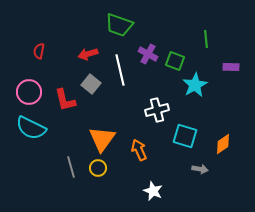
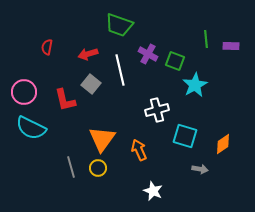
red semicircle: moved 8 px right, 4 px up
purple rectangle: moved 21 px up
pink circle: moved 5 px left
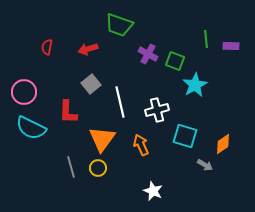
red arrow: moved 5 px up
white line: moved 32 px down
gray square: rotated 12 degrees clockwise
red L-shape: moved 3 px right, 12 px down; rotated 15 degrees clockwise
orange arrow: moved 2 px right, 5 px up
gray arrow: moved 5 px right, 4 px up; rotated 21 degrees clockwise
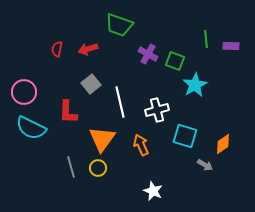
red semicircle: moved 10 px right, 2 px down
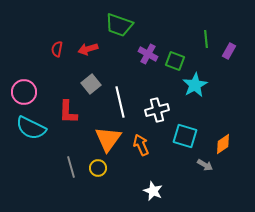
purple rectangle: moved 2 px left, 5 px down; rotated 63 degrees counterclockwise
orange triangle: moved 6 px right
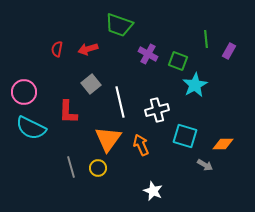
green square: moved 3 px right
orange diamond: rotated 35 degrees clockwise
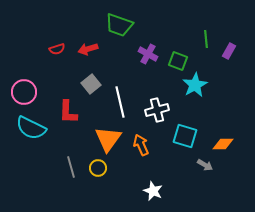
red semicircle: rotated 119 degrees counterclockwise
